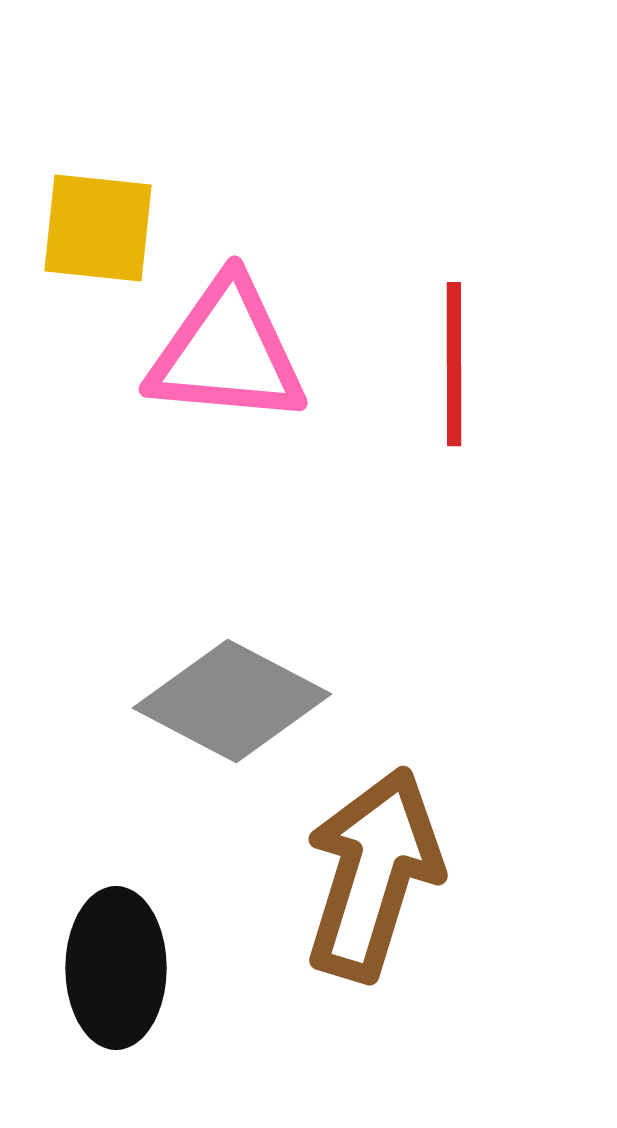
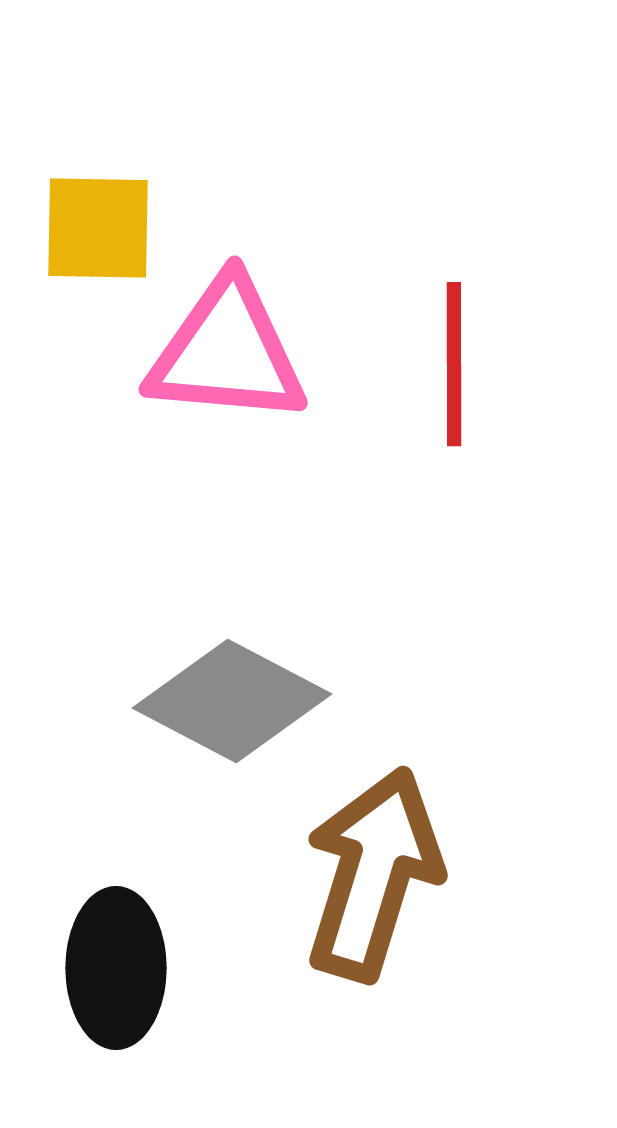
yellow square: rotated 5 degrees counterclockwise
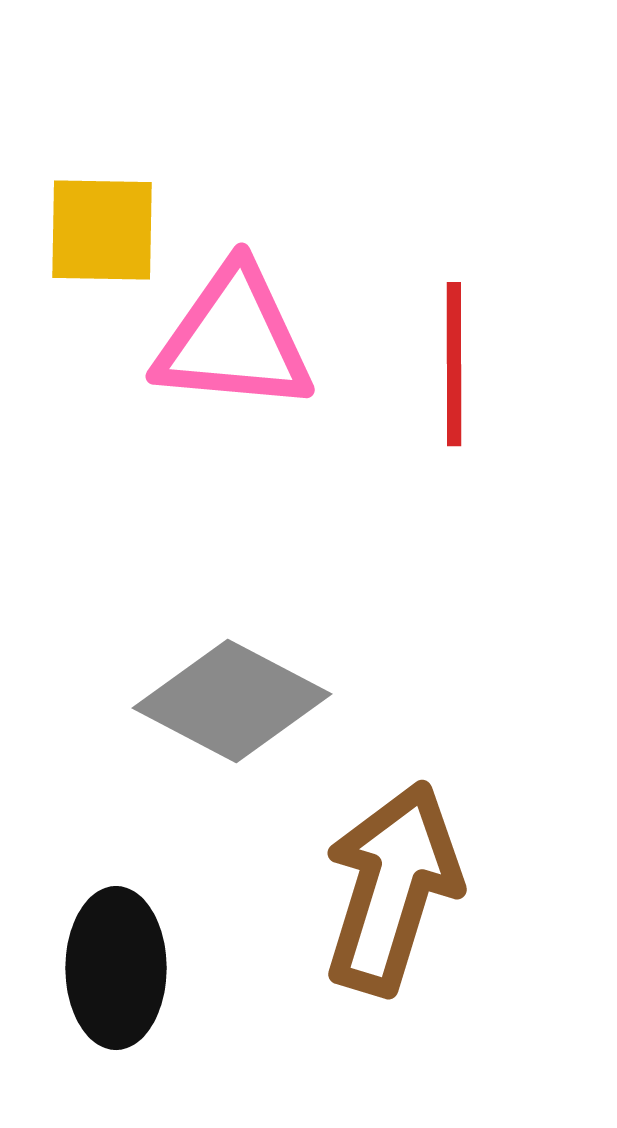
yellow square: moved 4 px right, 2 px down
pink triangle: moved 7 px right, 13 px up
brown arrow: moved 19 px right, 14 px down
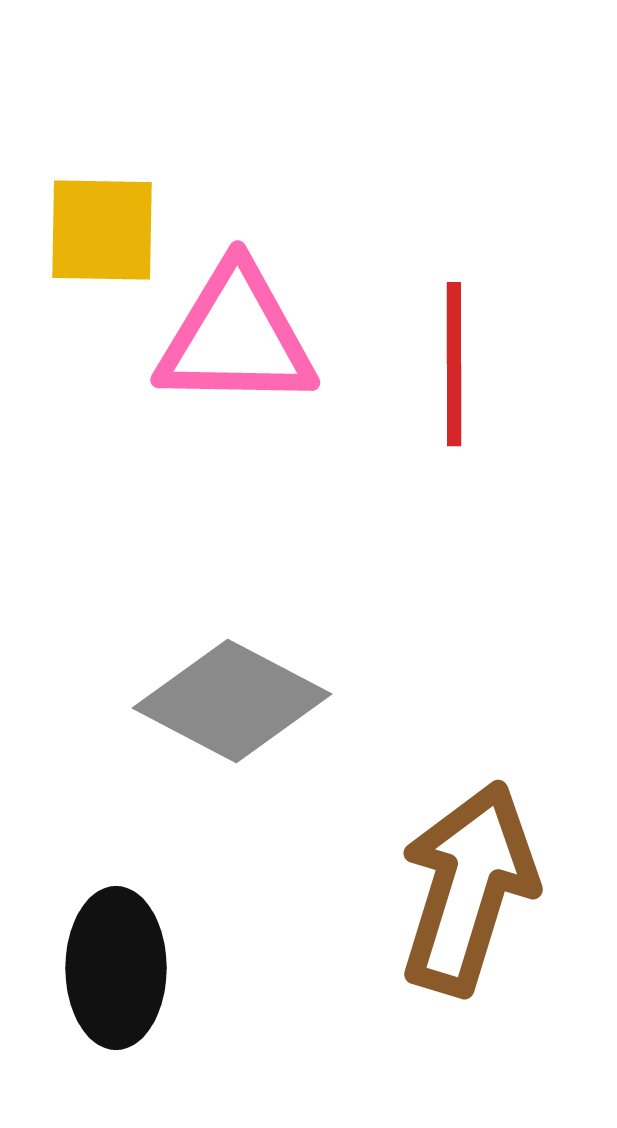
pink triangle: moved 2 px right, 2 px up; rotated 4 degrees counterclockwise
brown arrow: moved 76 px right
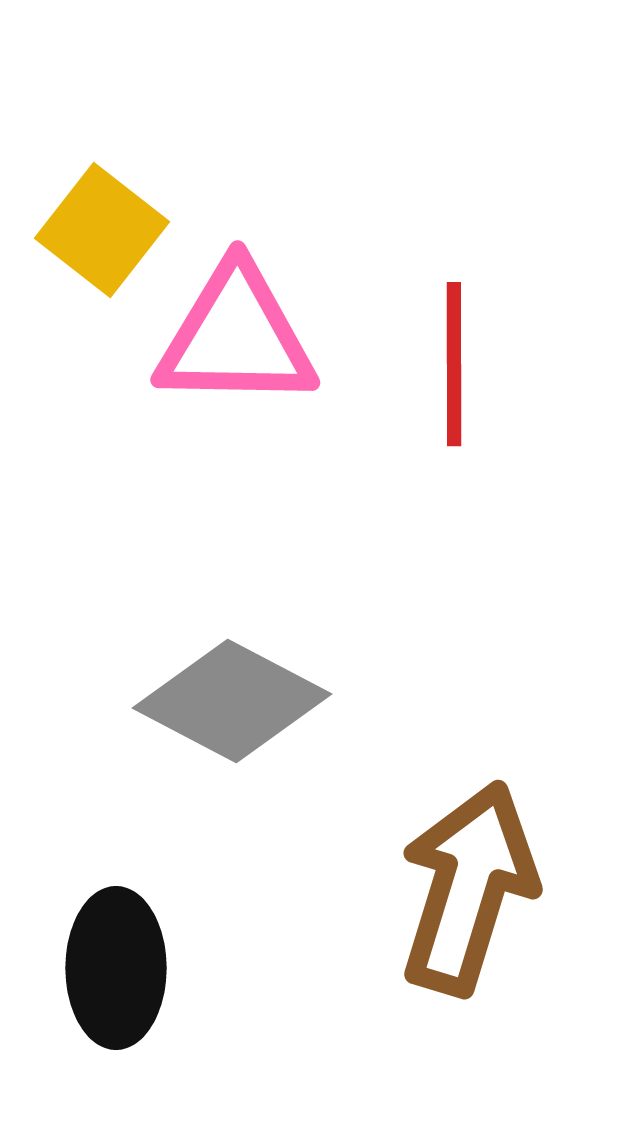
yellow square: rotated 37 degrees clockwise
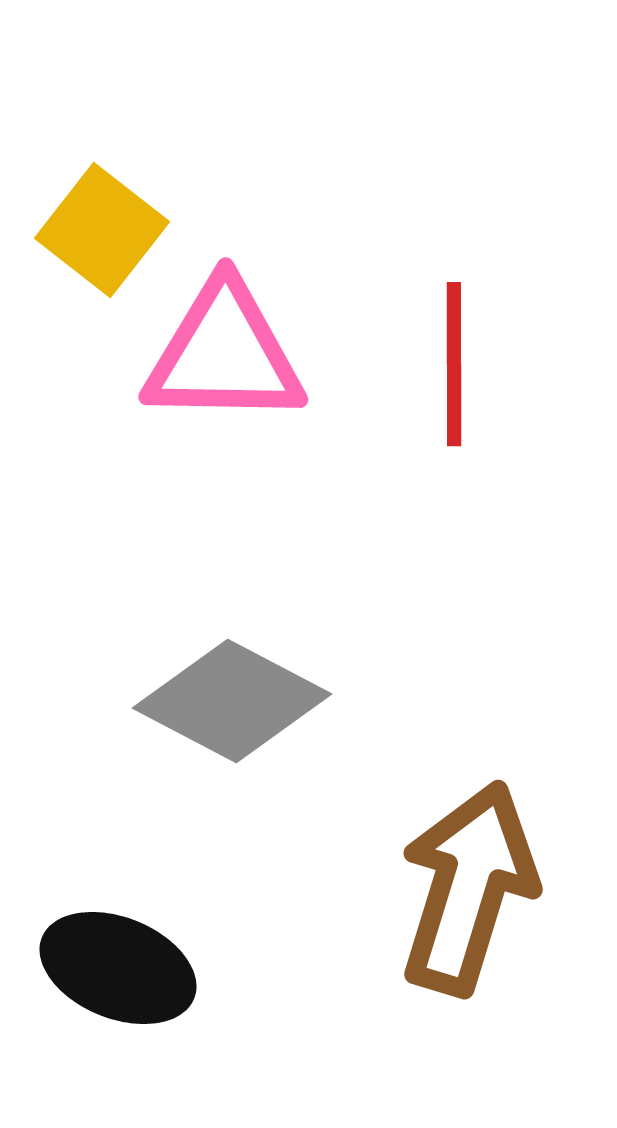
pink triangle: moved 12 px left, 17 px down
black ellipse: moved 2 px right; rotated 68 degrees counterclockwise
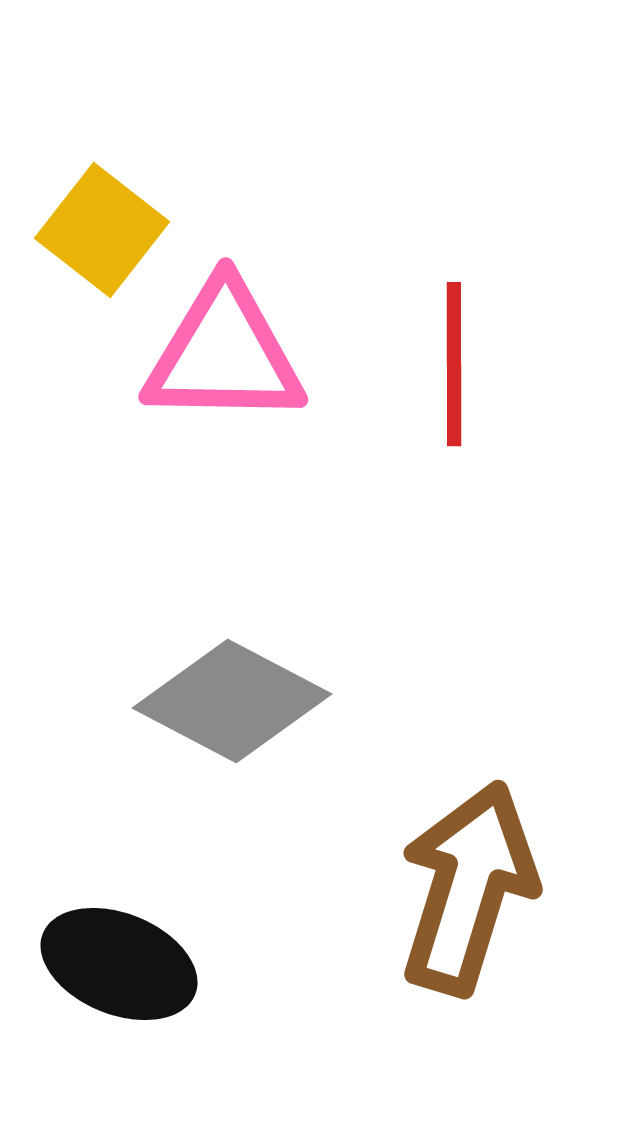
black ellipse: moved 1 px right, 4 px up
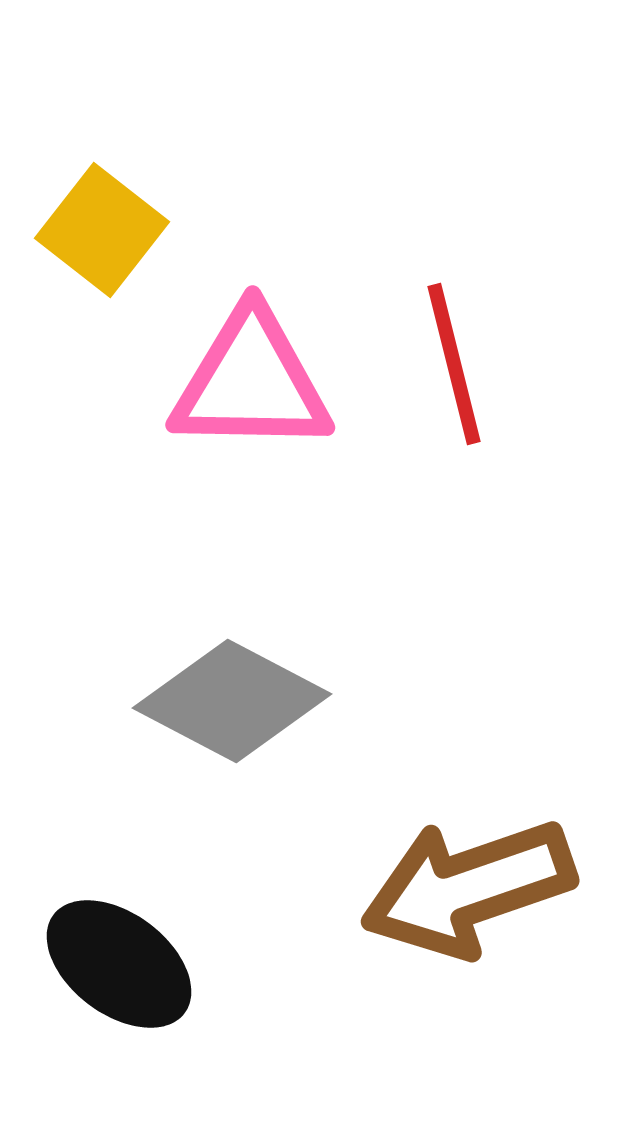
pink triangle: moved 27 px right, 28 px down
red line: rotated 14 degrees counterclockwise
brown arrow: rotated 126 degrees counterclockwise
black ellipse: rotated 15 degrees clockwise
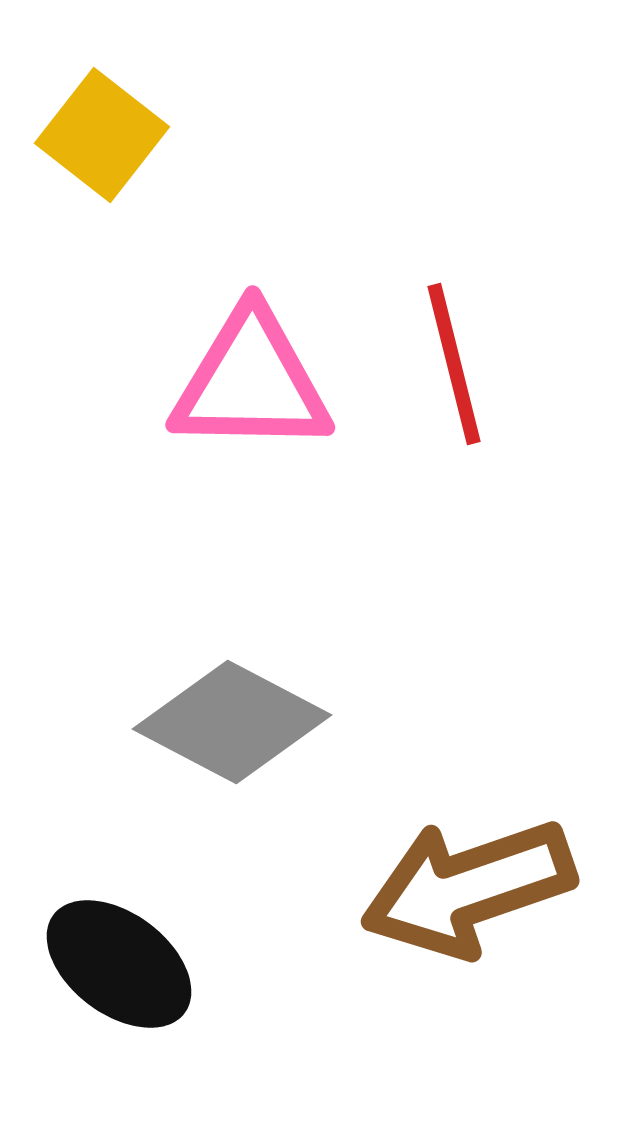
yellow square: moved 95 px up
gray diamond: moved 21 px down
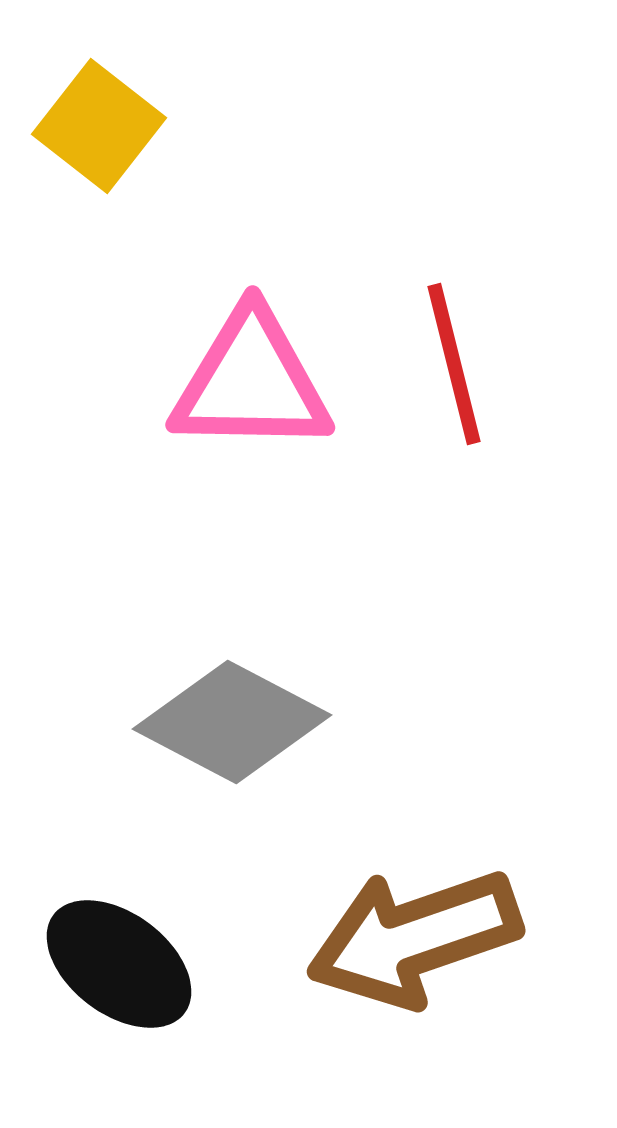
yellow square: moved 3 px left, 9 px up
brown arrow: moved 54 px left, 50 px down
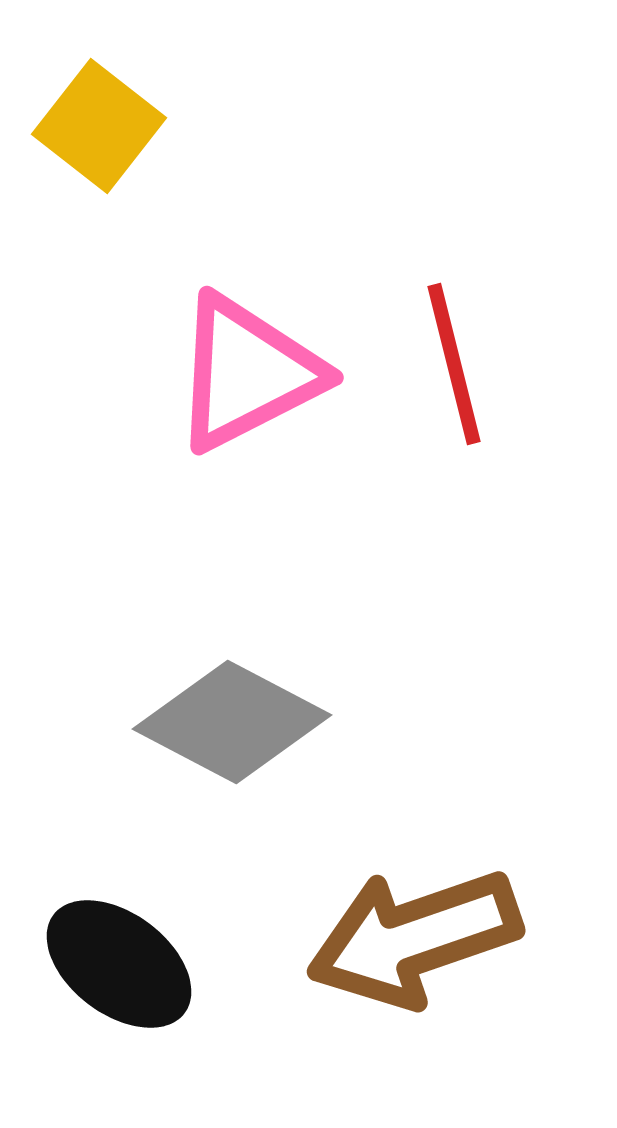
pink triangle: moved 4 px left, 9 px up; rotated 28 degrees counterclockwise
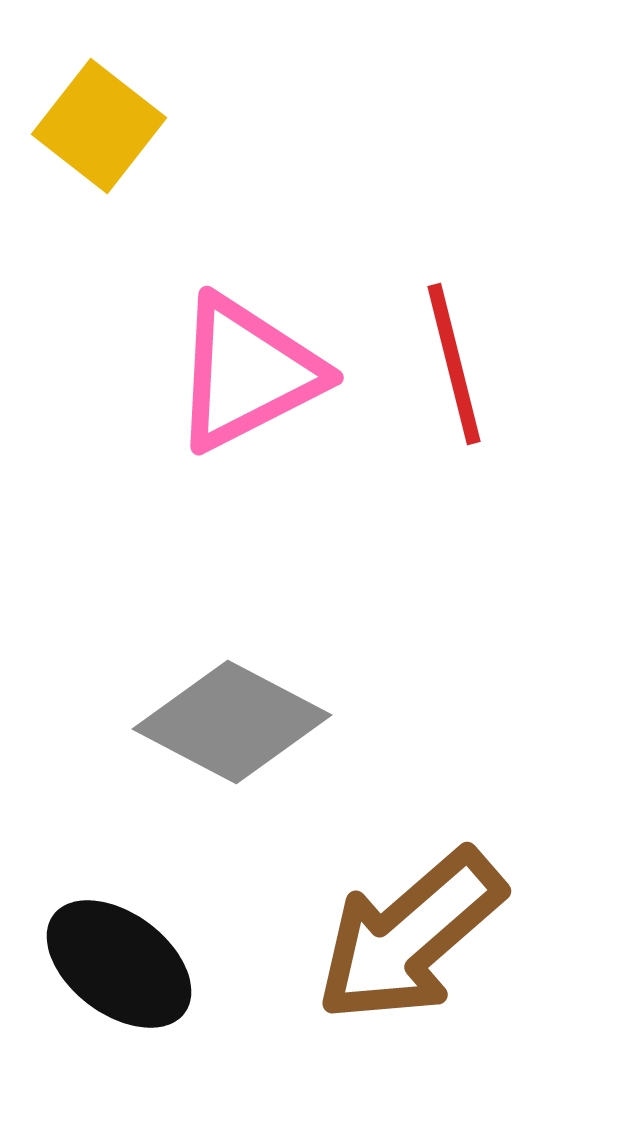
brown arrow: moved 4 px left, 2 px up; rotated 22 degrees counterclockwise
